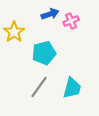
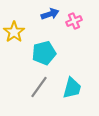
pink cross: moved 3 px right
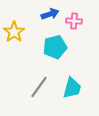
pink cross: rotated 28 degrees clockwise
cyan pentagon: moved 11 px right, 6 px up
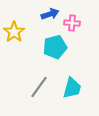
pink cross: moved 2 px left, 2 px down
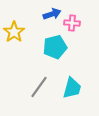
blue arrow: moved 2 px right
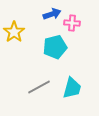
gray line: rotated 25 degrees clockwise
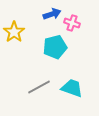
pink cross: rotated 14 degrees clockwise
cyan trapezoid: rotated 85 degrees counterclockwise
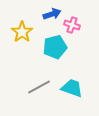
pink cross: moved 2 px down
yellow star: moved 8 px right
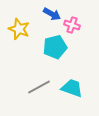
blue arrow: rotated 48 degrees clockwise
yellow star: moved 3 px left, 3 px up; rotated 15 degrees counterclockwise
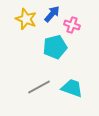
blue arrow: rotated 78 degrees counterclockwise
yellow star: moved 7 px right, 10 px up
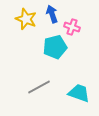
blue arrow: rotated 60 degrees counterclockwise
pink cross: moved 2 px down
cyan trapezoid: moved 7 px right, 5 px down
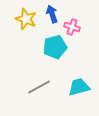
cyan trapezoid: moved 6 px up; rotated 35 degrees counterclockwise
